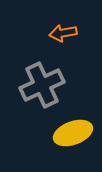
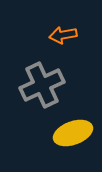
orange arrow: moved 2 px down
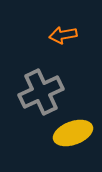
gray cross: moved 1 px left, 7 px down
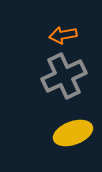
gray cross: moved 23 px right, 16 px up
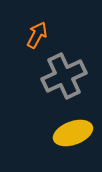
orange arrow: moved 26 px left; rotated 128 degrees clockwise
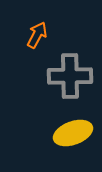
gray cross: moved 6 px right; rotated 24 degrees clockwise
